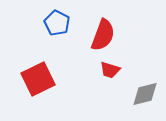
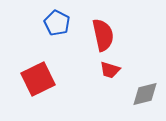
red semicircle: rotated 32 degrees counterclockwise
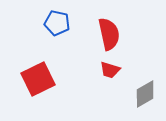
blue pentagon: rotated 15 degrees counterclockwise
red semicircle: moved 6 px right, 1 px up
gray diamond: rotated 16 degrees counterclockwise
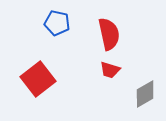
red square: rotated 12 degrees counterclockwise
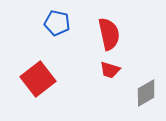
gray diamond: moved 1 px right, 1 px up
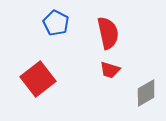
blue pentagon: moved 1 px left; rotated 15 degrees clockwise
red semicircle: moved 1 px left, 1 px up
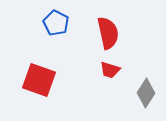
red square: moved 1 px right, 1 px down; rotated 32 degrees counterclockwise
gray diamond: rotated 28 degrees counterclockwise
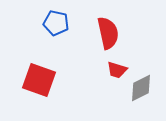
blue pentagon: rotated 15 degrees counterclockwise
red trapezoid: moved 7 px right
gray diamond: moved 5 px left, 5 px up; rotated 32 degrees clockwise
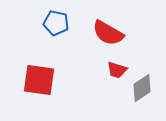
red semicircle: rotated 132 degrees clockwise
red square: rotated 12 degrees counterclockwise
gray diamond: moved 1 px right; rotated 8 degrees counterclockwise
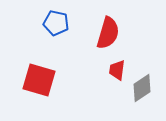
red semicircle: rotated 104 degrees counterclockwise
red trapezoid: rotated 80 degrees clockwise
red square: rotated 8 degrees clockwise
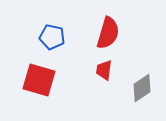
blue pentagon: moved 4 px left, 14 px down
red trapezoid: moved 13 px left
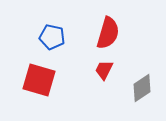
red trapezoid: rotated 20 degrees clockwise
